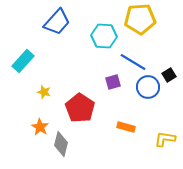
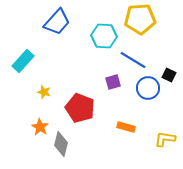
blue line: moved 2 px up
black square: rotated 32 degrees counterclockwise
blue circle: moved 1 px down
red pentagon: rotated 12 degrees counterclockwise
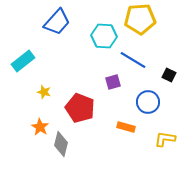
cyan rectangle: rotated 10 degrees clockwise
blue circle: moved 14 px down
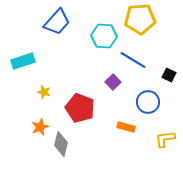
cyan rectangle: rotated 20 degrees clockwise
purple square: rotated 28 degrees counterclockwise
orange star: rotated 18 degrees clockwise
yellow L-shape: rotated 15 degrees counterclockwise
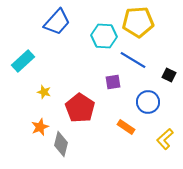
yellow pentagon: moved 2 px left, 3 px down
cyan rectangle: rotated 25 degrees counterclockwise
purple square: rotated 35 degrees clockwise
red pentagon: rotated 12 degrees clockwise
orange rectangle: rotated 18 degrees clockwise
yellow L-shape: rotated 35 degrees counterclockwise
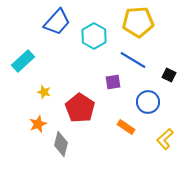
cyan hexagon: moved 10 px left; rotated 25 degrees clockwise
orange star: moved 2 px left, 3 px up
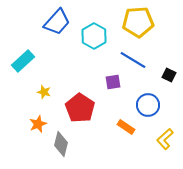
blue circle: moved 3 px down
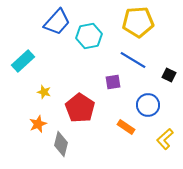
cyan hexagon: moved 5 px left; rotated 20 degrees clockwise
